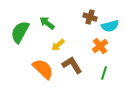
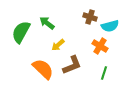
green semicircle: moved 1 px right
orange cross: rotated 21 degrees counterclockwise
brown L-shape: rotated 100 degrees clockwise
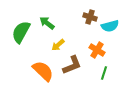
orange cross: moved 3 px left, 4 px down
orange semicircle: moved 2 px down
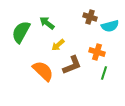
orange cross: moved 2 px down; rotated 14 degrees counterclockwise
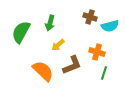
green arrow: moved 3 px right; rotated 112 degrees counterclockwise
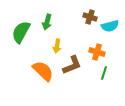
green arrow: moved 3 px left, 1 px up
yellow arrow: moved 1 px left, 1 px down; rotated 40 degrees counterclockwise
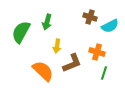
cyan semicircle: rotated 12 degrees counterclockwise
brown L-shape: moved 2 px up
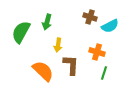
yellow arrow: moved 1 px right, 1 px up
brown L-shape: moved 1 px left, 2 px down; rotated 65 degrees counterclockwise
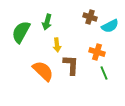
yellow arrow: moved 1 px left; rotated 16 degrees counterclockwise
green line: rotated 40 degrees counterclockwise
